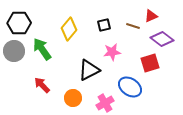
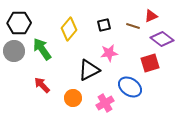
pink star: moved 3 px left, 1 px down
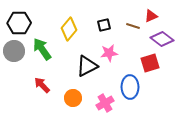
black triangle: moved 2 px left, 4 px up
blue ellipse: rotated 55 degrees clockwise
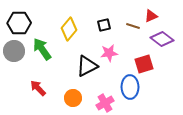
red square: moved 6 px left, 1 px down
red arrow: moved 4 px left, 3 px down
